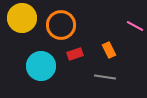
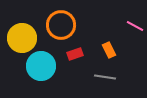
yellow circle: moved 20 px down
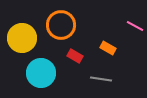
orange rectangle: moved 1 px left, 2 px up; rotated 35 degrees counterclockwise
red rectangle: moved 2 px down; rotated 49 degrees clockwise
cyan circle: moved 7 px down
gray line: moved 4 px left, 2 px down
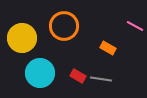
orange circle: moved 3 px right, 1 px down
red rectangle: moved 3 px right, 20 px down
cyan circle: moved 1 px left
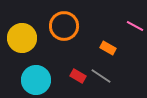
cyan circle: moved 4 px left, 7 px down
gray line: moved 3 px up; rotated 25 degrees clockwise
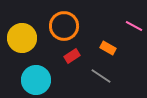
pink line: moved 1 px left
red rectangle: moved 6 px left, 20 px up; rotated 63 degrees counterclockwise
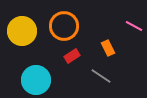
yellow circle: moved 7 px up
orange rectangle: rotated 35 degrees clockwise
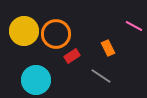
orange circle: moved 8 px left, 8 px down
yellow circle: moved 2 px right
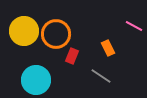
red rectangle: rotated 35 degrees counterclockwise
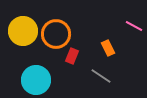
yellow circle: moved 1 px left
